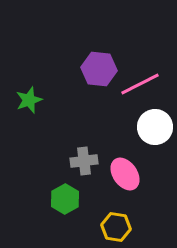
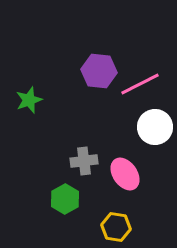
purple hexagon: moved 2 px down
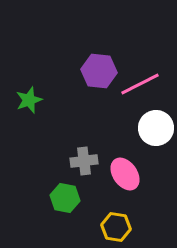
white circle: moved 1 px right, 1 px down
green hexagon: moved 1 px up; rotated 20 degrees counterclockwise
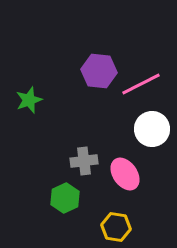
pink line: moved 1 px right
white circle: moved 4 px left, 1 px down
green hexagon: rotated 24 degrees clockwise
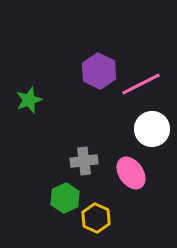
purple hexagon: rotated 20 degrees clockwise
pink ellipse: moved 6 px right, 1 px up
yellow hexagon: moved 20 px left, 9 px up; rotated 16 degrees clockwise
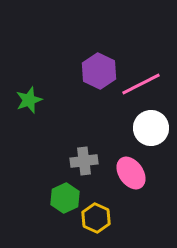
white circle: moved 1 px left, 1 px up
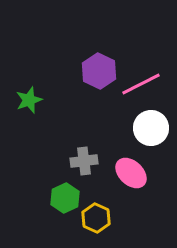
pink ellipse: rotated 12 degrees counterclockwise
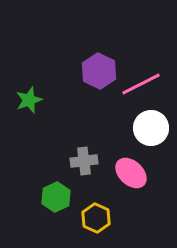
green hexagon: moved 9 px left, 1 px up
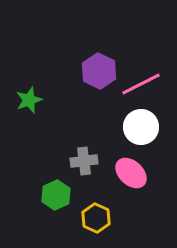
white circle: moved 10 px left, 1 px up
green hexagon: moved 2 px up
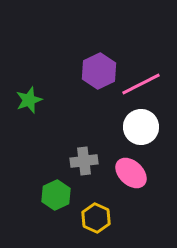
purple hexagon: rotated 8 degrees clockwise
